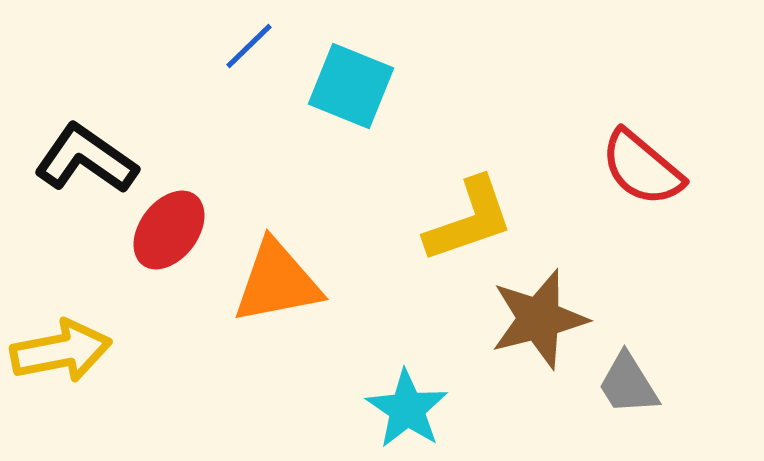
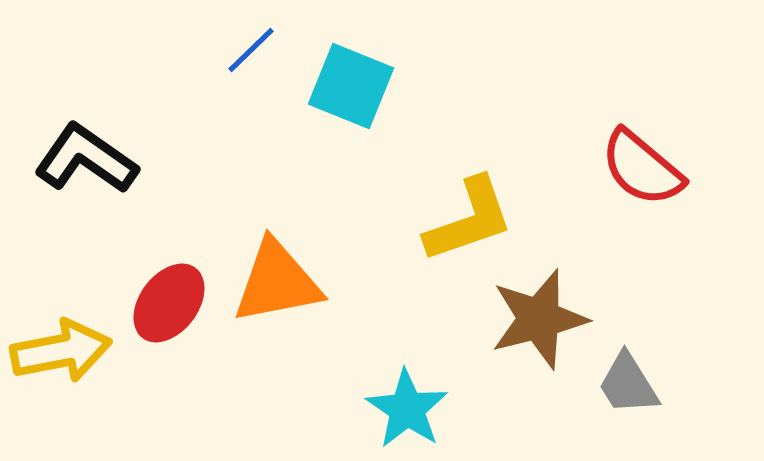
blue line: moved 2 px right, 4 px down
red ellipse: moved 73 px down
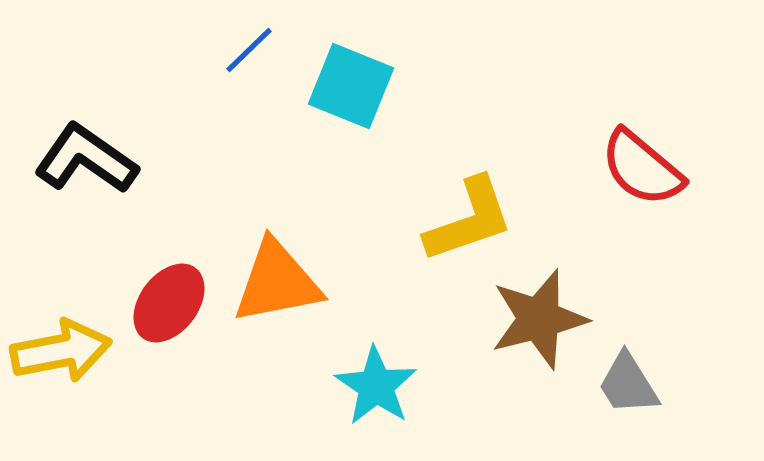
blue line: moved 2 px left
cyan star: moved 31 px left, 23 px up
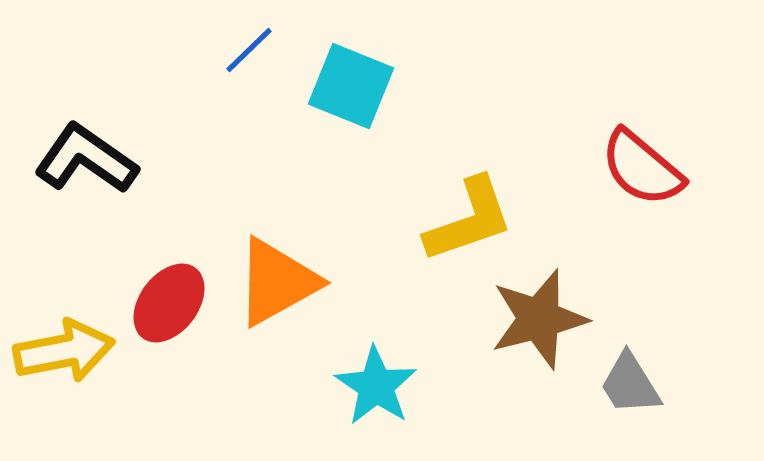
orange triangle: rotated 18 degrees counterclockwise
yellow arrow: moved 3 px right
gray trapezoid: moved 2 px right
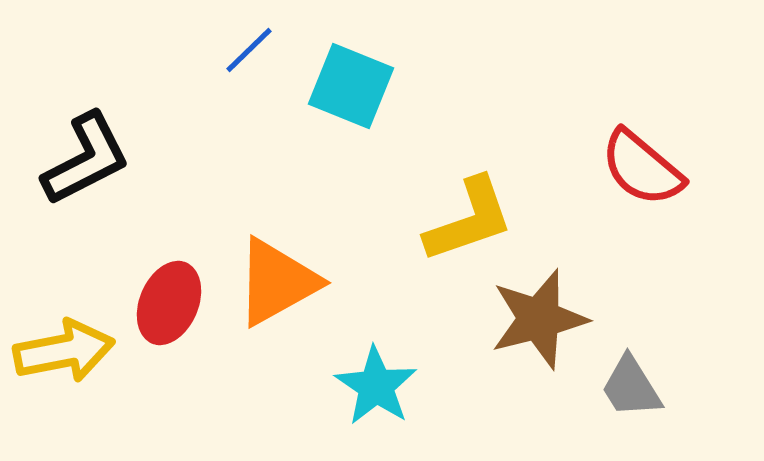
black L-shape: rotated 118 degrees clockwise
red ellipse: rotated 14 degrees counterclockwise
gray trapezoid: moved 1 px right, 3 px down
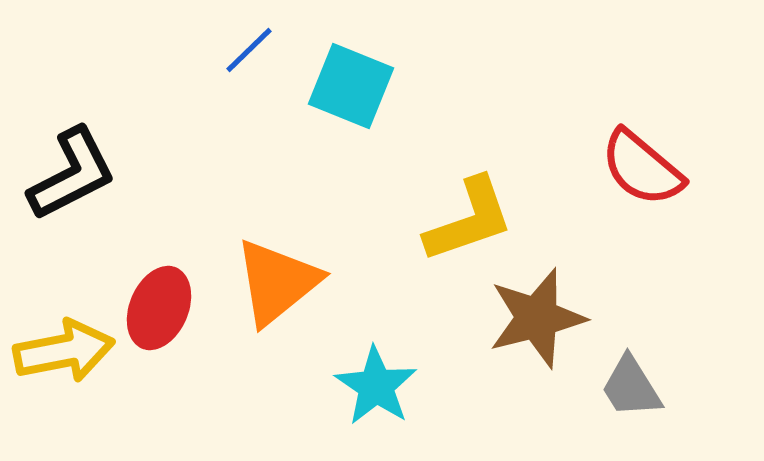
black L-shape: moved 14 px left, 15 px down
orange triangle: rotated 10 degrees counterclockwise
red ellipse: moved 10 px left, 5 px down
brown star: moved 2 px left, 1 px up
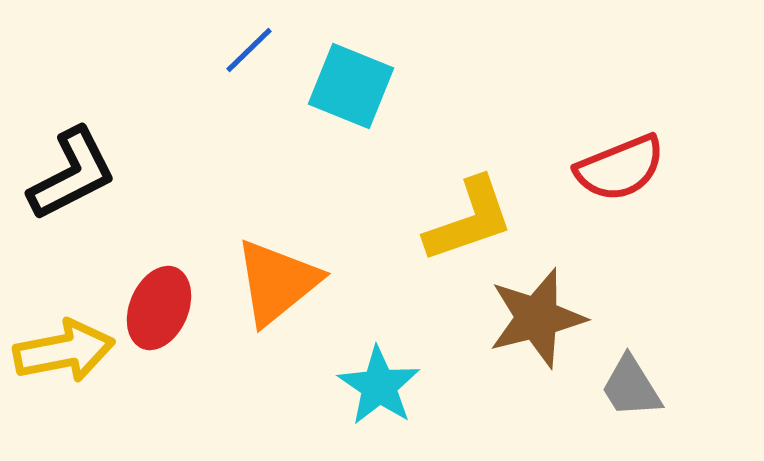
red semicircle: moved 22 px left; rotated 62 degrees counterclockwise
cyan star: moved 3 px right
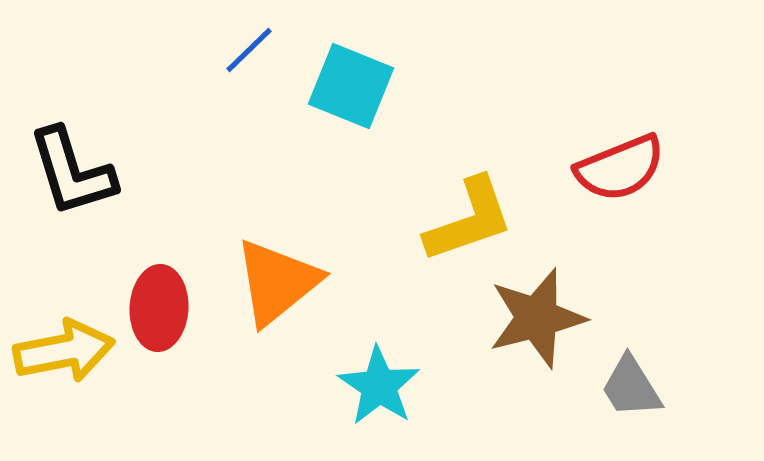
black L-shape: moved 2 px up; rotated 100 degrees clockwise
red ellipse: rotated 20 degrees counterclockwise
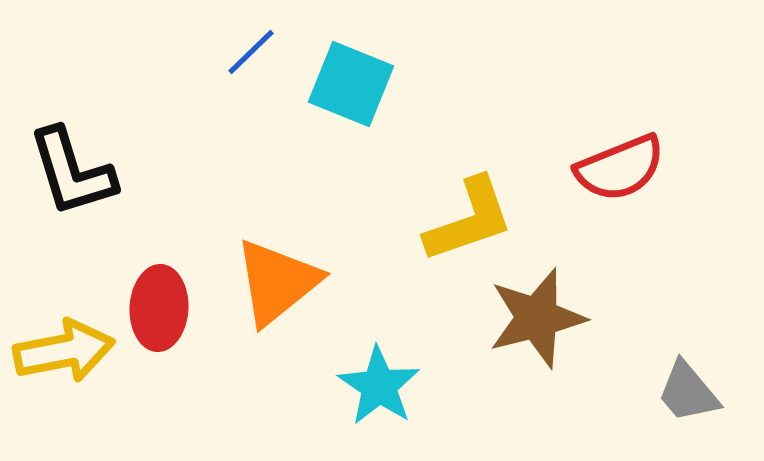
blue line: moved 2 px right, 2 px down
cyan square: moved 2 px up
gray trapezoid: moved 57 px right, 5 px down; rotated 8 degrees counterclockwise
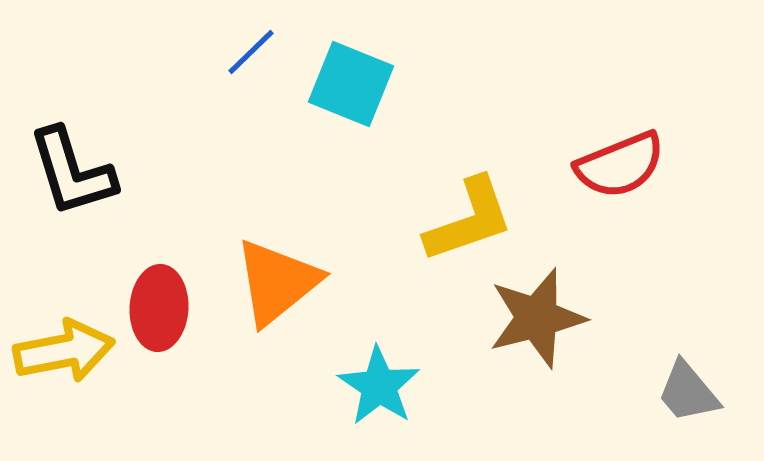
red semicircle: moved 3 px up
